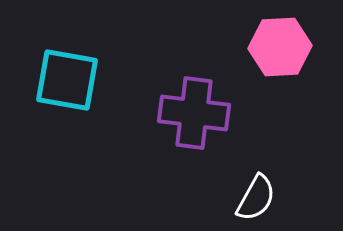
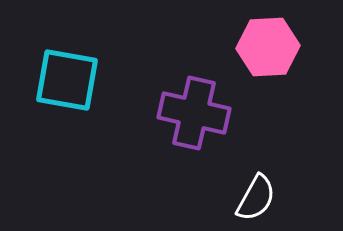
pink hexagon: moved 12 px left
purple cross: rotated 6 degrees clockwise
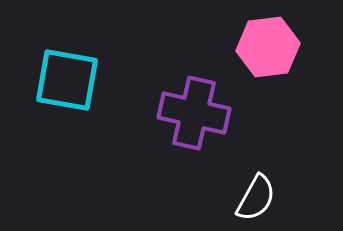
pink hexagon: rotated 4 degrees counterclockwise
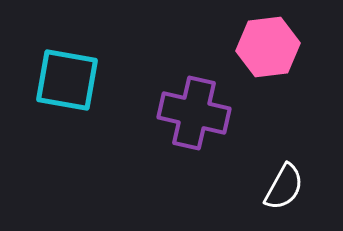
white semicircle: moved 28 px right, 11 px up
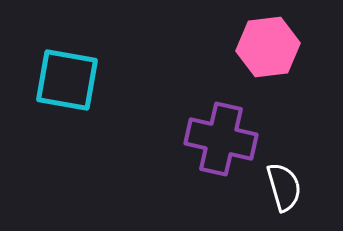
purple cross: moved 27 px right, 26 px down
white semicircle: rotated 45 degrees counterclockwise
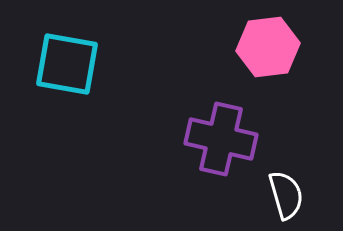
cyan square: moved 16 px up
white semicircle: moved 2 px right, 8 px down
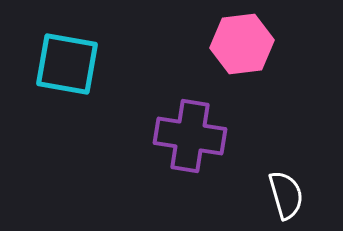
pink hexagon: moved 26 px left, 3 px up
purple cross: moved 31 px left, 3 px up; rotated 4 degrees counterclockwise
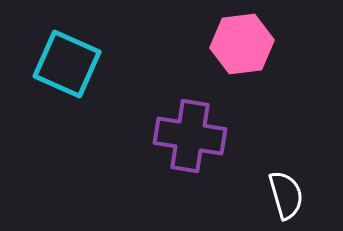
cyan square: rotated 14 degrees clockwise
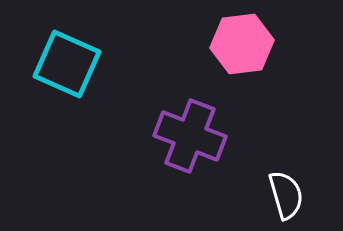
purple cross: rotated 12 degrees clockwise
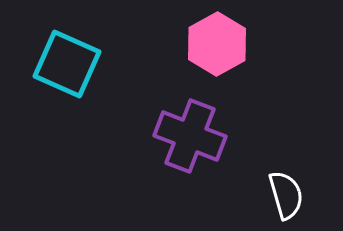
pink hexagon: moved 25 px left; rotated 22 degrees counterclockwise
